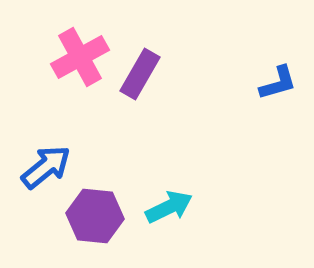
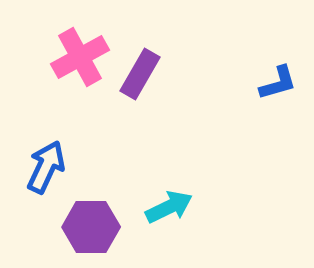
blue arrow: rotated 26 degrees counterclockwise
purple hexagon: moved 4 px left, 11 px down; rotated 6 degrees counterclockwise
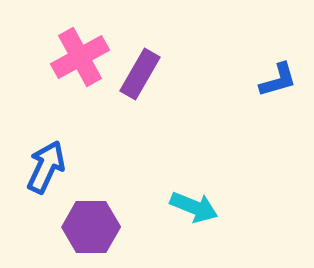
blue L-shape: moved 3 px up
cyan arrow: moved 25 px right; rotated 48 degrees clockwise
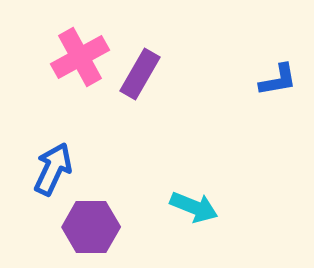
blue L-shape: rotated 6 degrees clockwise
blue arrow: moved 7 px right, 2 px down
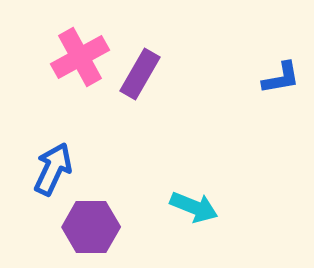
blue L-shape: moved 3 px right, 2 px up
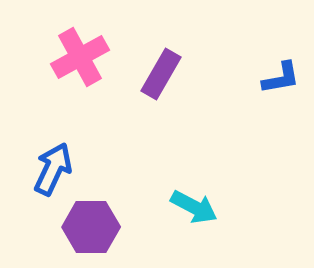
purple rectangle: moved 21 px right
cyan arrow: rotated 6 degrees clockwise
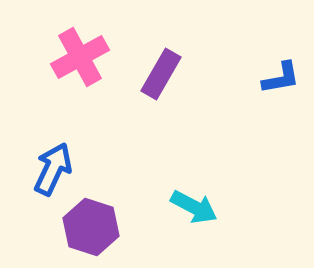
purple hexagon: rotated 18 degrees clockwise
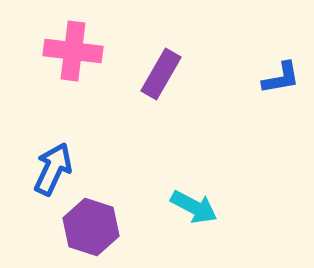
pink cross: moved 7 px left, 6 px up; rotated 36 degrees clockwise
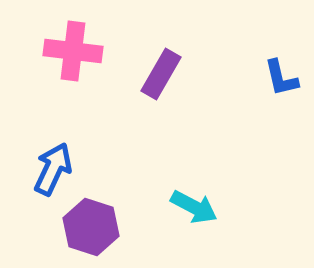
blue L-shape: rotated 87 degrees clockwise
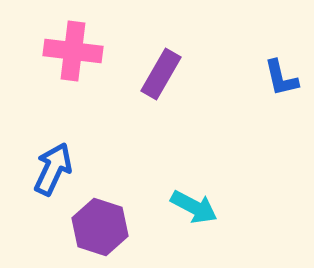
purple hexagon: moved 9 px right
